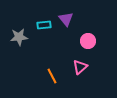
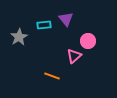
gray star: rotated 24 degrees counterclockwise
pink triangle: moved 6 px left, 11 px up
orange line: rotated 42 degrees counterclockwise
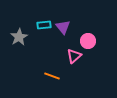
purple triangle: moved 3 px left, 8 px down
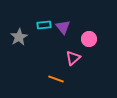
pink circle: moved 1 px right, 2 px up
pink triangle: moved 1 px left, 2 px down
orange line: moved 4 px right, 3 px down
